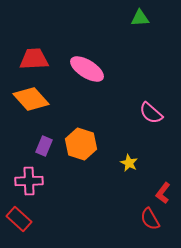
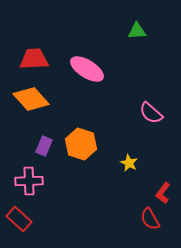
green triangle: moved 3 px left, 13 px down
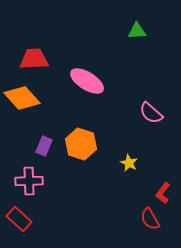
pink ellipse: moved 12 px down
orange diamond: moved 9 px left, 1 px up
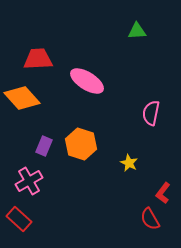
red trapezoid: moved 4 px right
pink semicircle: rotated 60 degrees clockwise
pink cross: rotated 28 degrees counterclockwise
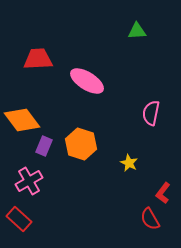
orange diamond: moved 22 px down; rotated 6 degrees clockwise
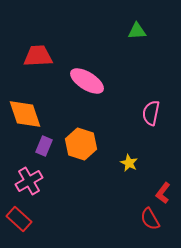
red trapezoid: moved 3 px up
orange diamond: moved 3 px right, 6 px up; rotated 18 degrees clockwise
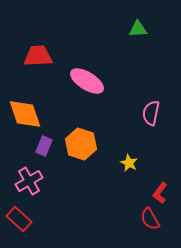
green triangle: moved 1 px right, 2 px up
red L-shape: moved 3 px left
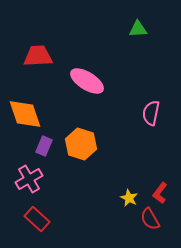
yellow star: moved 35 px down
pink cross: moved 2 px up
red rectangle: moved 18 px right
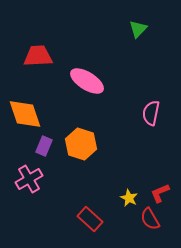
green triangle: rotated 42 degrees counterclockwise
red L-shape: rotated 30 degrees clockwise
red rectangle: moved 53 px right
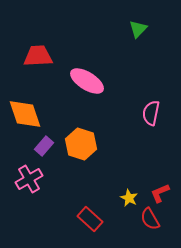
purple rectangle: rotated 18 degrees clockwise
